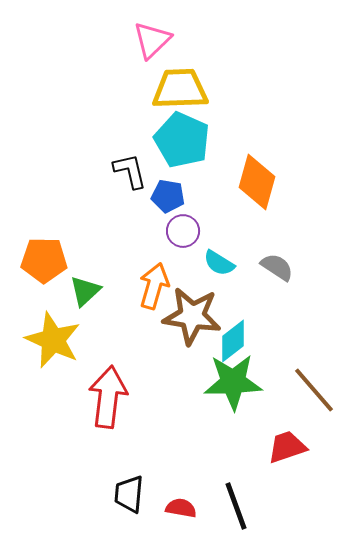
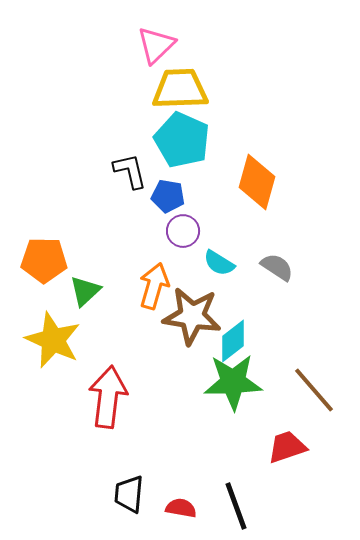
pink triangle: moved 4 px right, 5 px down
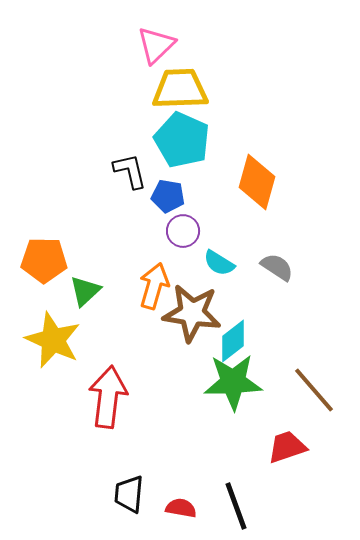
brown star: moved 3 px up
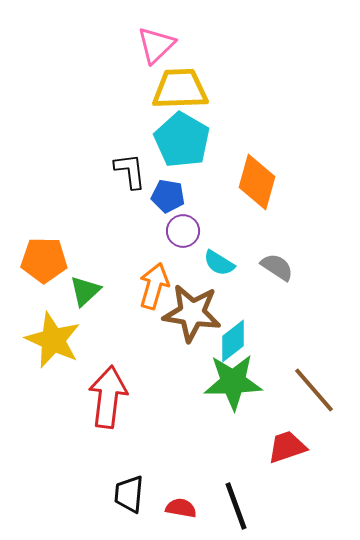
cyan pentagon: rotated 6 degrees clockwise
black L-shape: rotated 6 degrees clockwise
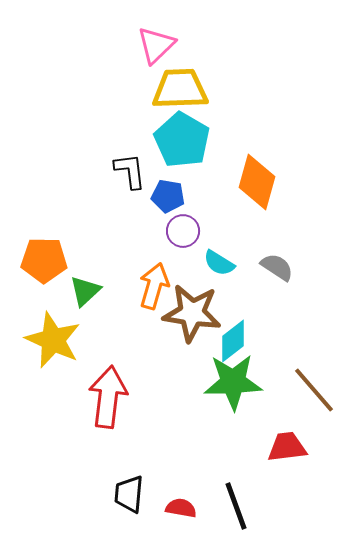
red trapezoid: rotated 12 degrees clockwise
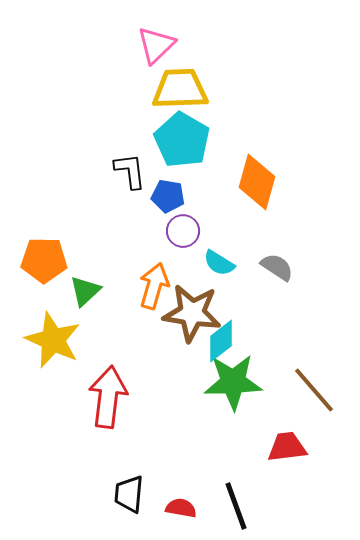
cyan diamond: moved 12 px left
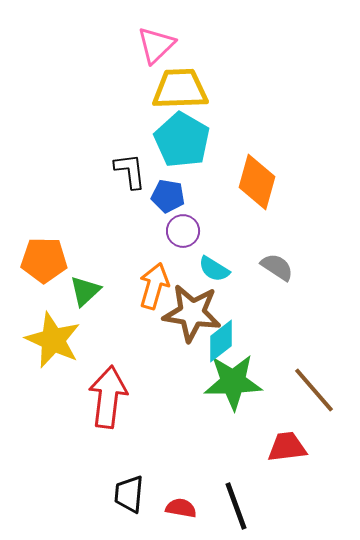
cyan semicircle: moved 5 px left, 6 px down
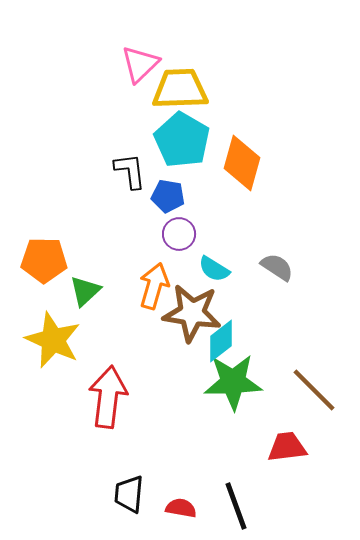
pink triangle: moved 16 px left, 19 px down
orange diamond: moved 15 px left, 19 px up
purple circle: moved 4 px left, 3 px down
brown line: rotated 4 degrees counterclockwise
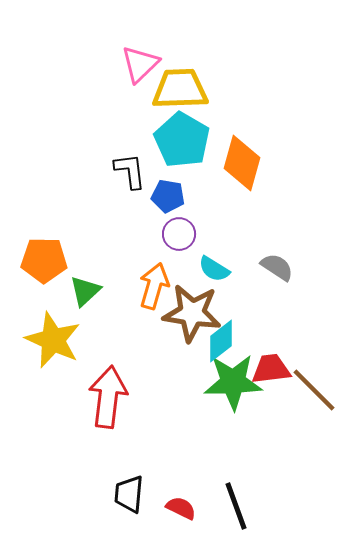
red trapezoid: moved 16 px left, 78 px up
red semicircle: rotated 16 degrees clockwise
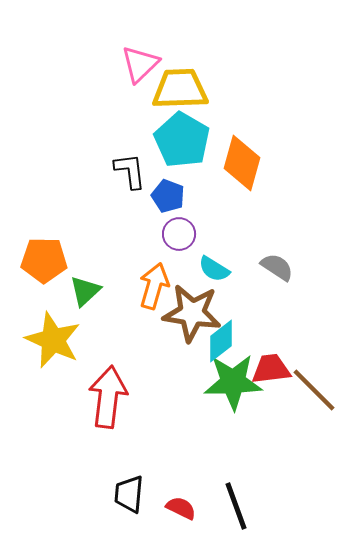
blue pentagon: rotated 12 degrees clockwise
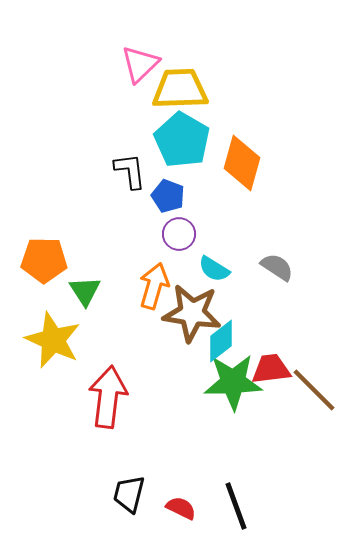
green triangle: rotated 20 degrees counterclockwise
black trapezoid: rotated 9 degrees clockwise
